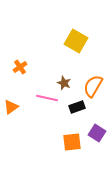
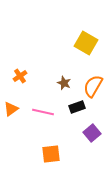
yellow square: moved 10 px right, 2 px down
orange cross: moved 9 px down
pink line: moved 4 px left, 14 px down
orange triangle: moved 2 px down
purple square: moved 5 px left; rotated 18 degrees clockwise
orange square: moved 21 px left, 12 px down
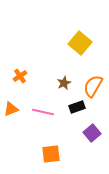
yellow square: moved 6 px left; rotated 10 degrees clockwise
brown star: rotated 24 degrees clockwise
orange triangle: rotated 14 degrees clockwise
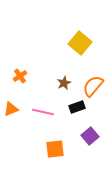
orange semicircle: rotated 10 degrees clockwise
purple square: moved 2 px left, 3 px down
orange square: moved 4 px right, 5 px up
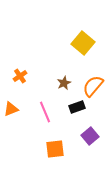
yellow square: moved 3 px right
pink line: moved 2 px right; rotated 55 degrees clockwise
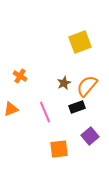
yellow square: moved 3 px left, 1 px up; rotated 30 degrees clockwise
orange cross: rotated 24 degrees counterclockwise
orange semicircle: moved 6 px left
orange square: moved 4 px right
